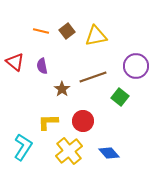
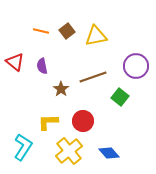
brown star: moved 1 px left
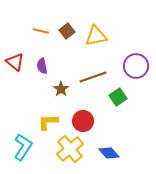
green square: moved 2 px left; rotated 18 degrees clockwise
yellow cross: moved 1 px right, 2 px up
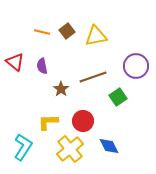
orange line: moved 1 px right, 1 px down
blue diamond: moved 7 px up; rotated 15 degrees clockwise
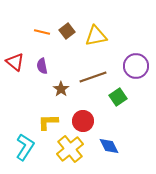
cyan L-shape: moved 2 px right
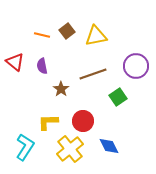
orange line: moved 3 px down
brown line: moved 3 px up
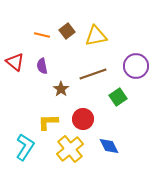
red circle: moved 2 px up
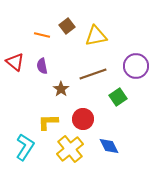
brown square: moved 5 px up
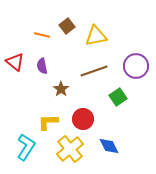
brown line: moved 1 px right, 3 px up
cyan L-shape: moved 1 px right
